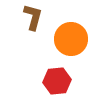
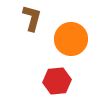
brown L-shape: moved 1 px left, 1 px down
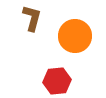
orange circle: moved 4 px right, 3 px up
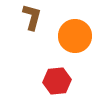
brown L-shape: moved 1 px up
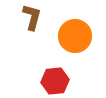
red hexagon: moved 2 px left
